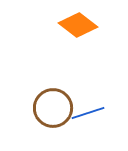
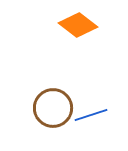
blue line: moved 3 px right, 2 px down
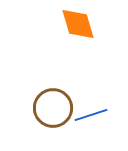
orange diamond: moved 1 px up; rotated 36 degrees clockwise
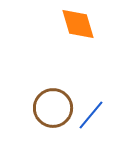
blue line: rotated 32 degrees counterclockwise
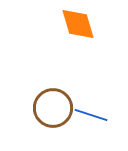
blue line: rotated 68 degrees clockwise
